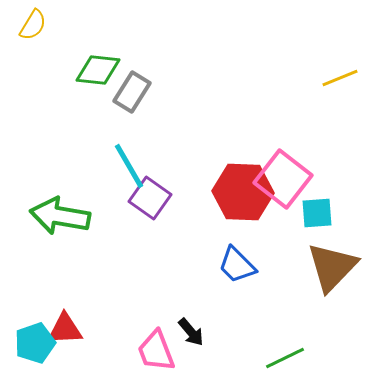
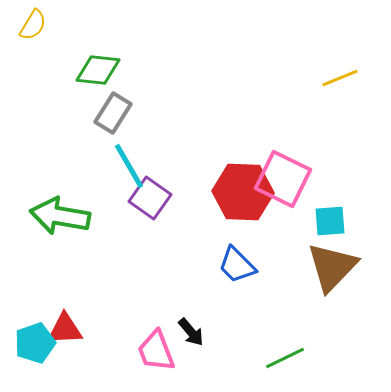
gray rectangle: moved 19 px left, 21 px down
pink square: rotated 12 degrees counterclockwise
cyan square: moved 13 px right, 8 px down
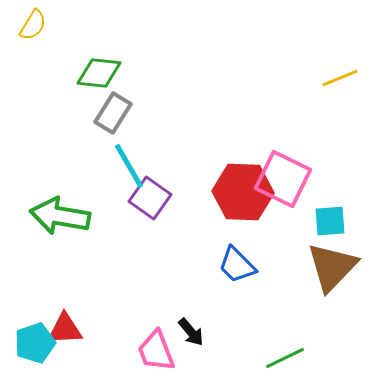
green diamond: moved 1 px right, 3 px down
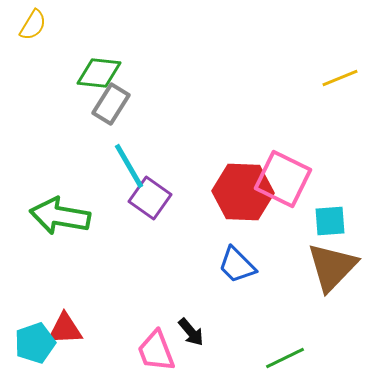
gray rectangle: moved 2 px left, 9 px up
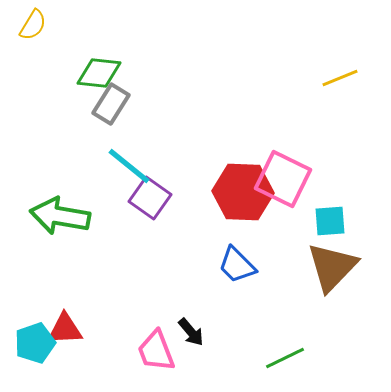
cyan line: rotated 21 degrees counterclockwise
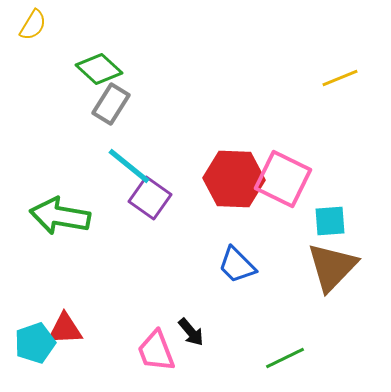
green diamond: moved 4 px up; rotated 36 degrees clockwise
red hexagon: moved 9 px left, 13 px up
